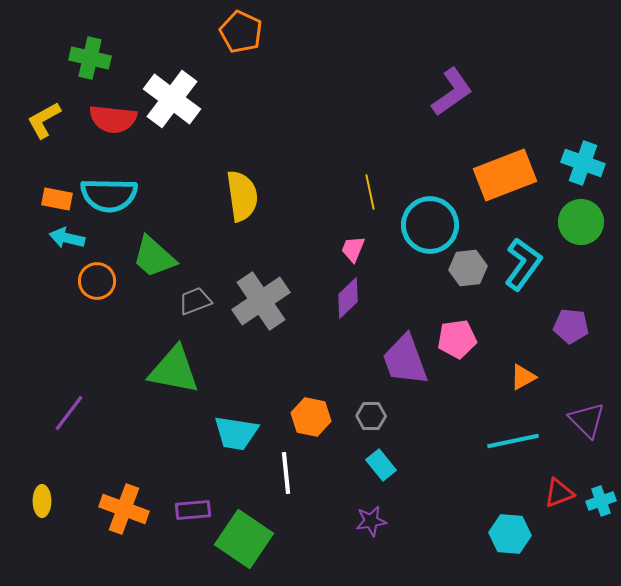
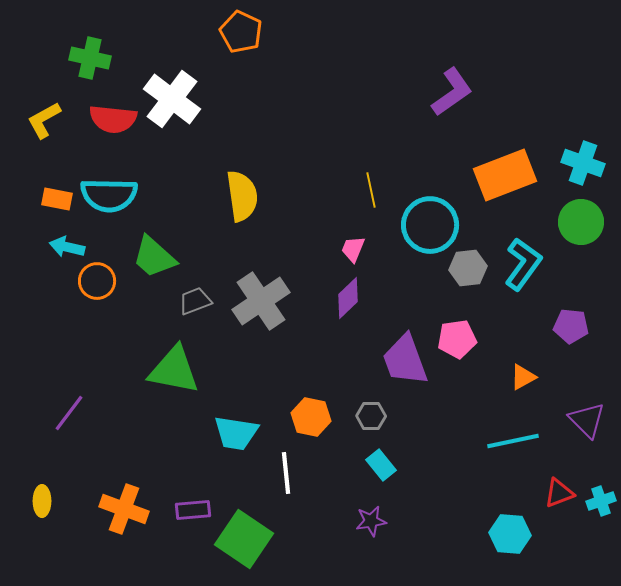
yellow line at (370, 192): moved 1 px right, 2 px up
cyan arrow at (67, 238): moved 9 px down
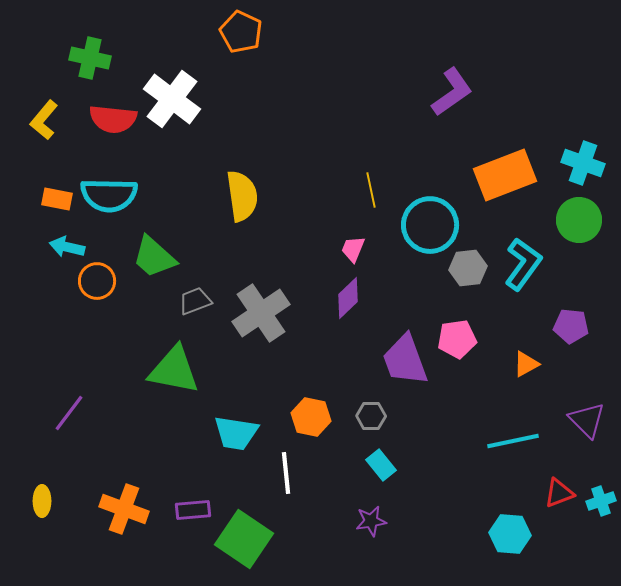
yellow L-shape at (44, 120): rotated 21 degrees counterclockwise
green circle at (581, 222): moved 2 px left, 2 px up
gray cross at (261, 301): moved 12 px down
orange triangle at (523, 377): moved 3 px right, 13 px up
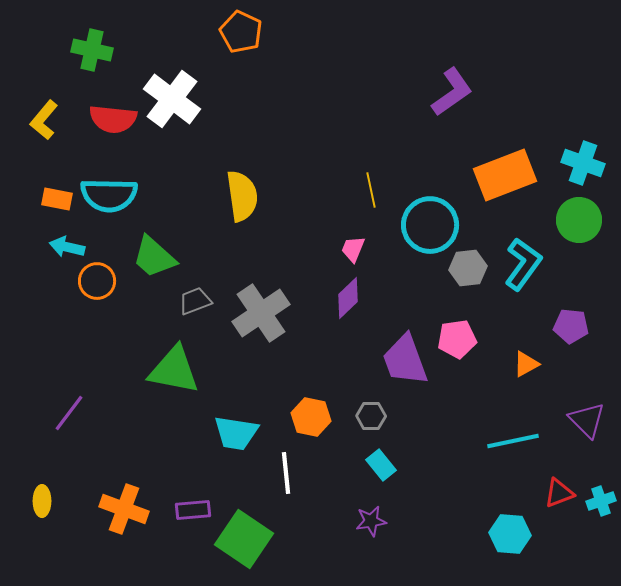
green cross at (90, 58): moved 2 px right, 8 px up
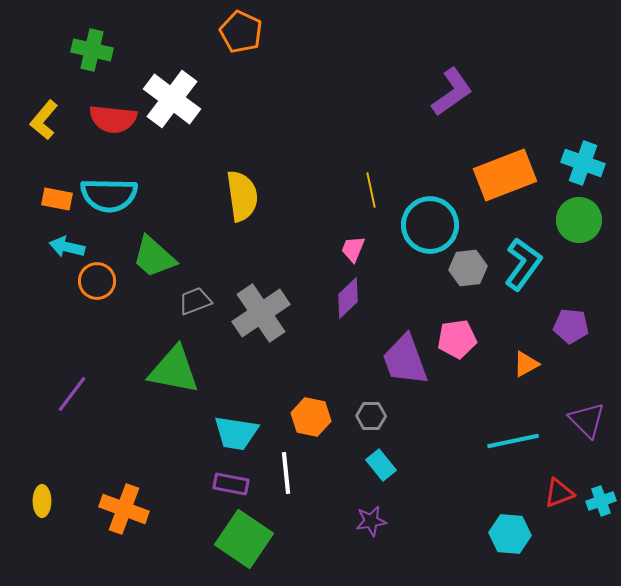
purple line at (69, 413): moved 3 px right, 19 px up
purple rectangle at (193, 510): moved 38 px right, 26 px up; rotated 16 degrees clockwise
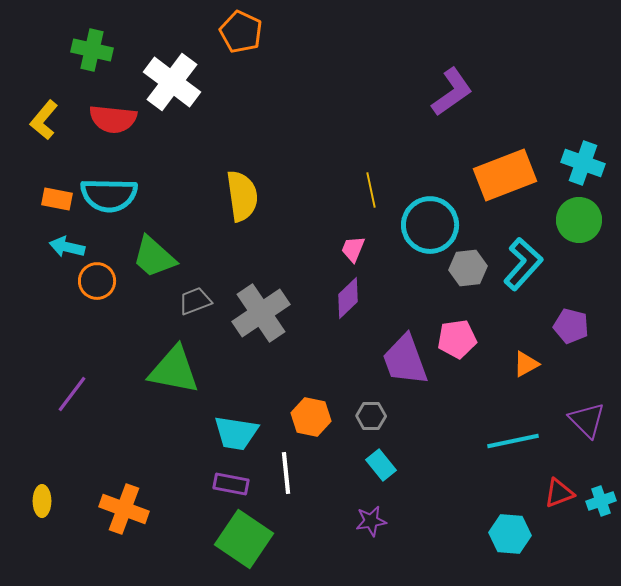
white cross at (172, 99): moved 17 px up
cyan L-shape at (523, 264): rotated 6 degrees clockwise
purple pentagon at (571, 326): rotated 8 degrees clockwise
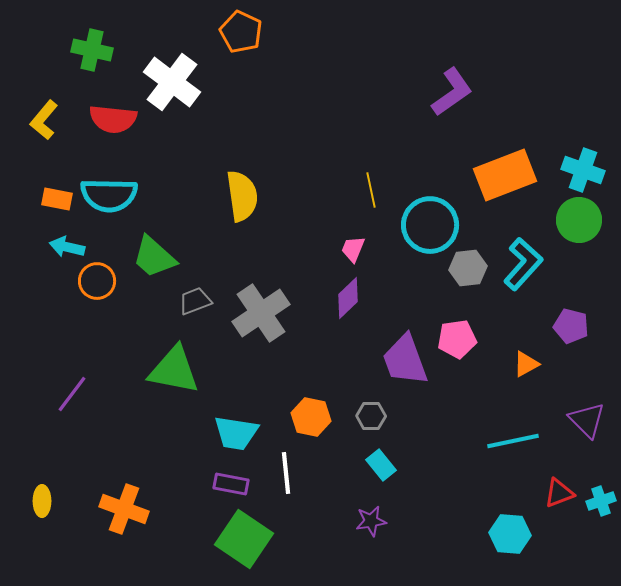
cyan cross at (583, 163): moved 7 px down
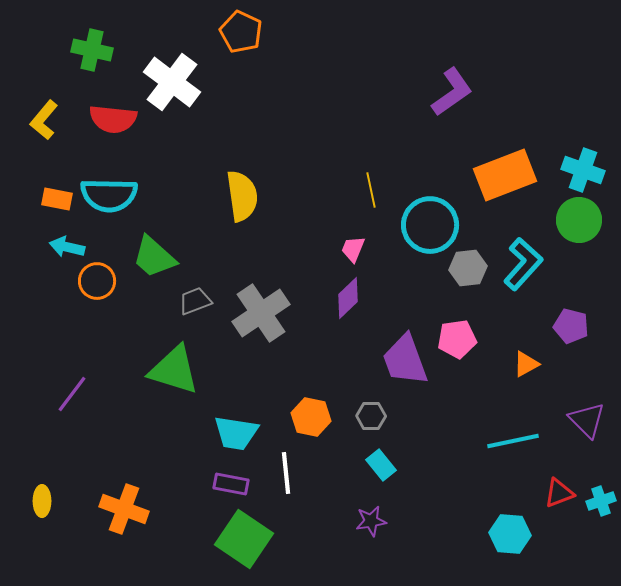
green triangle at (174, 370): rotated 6 degrees clockwise
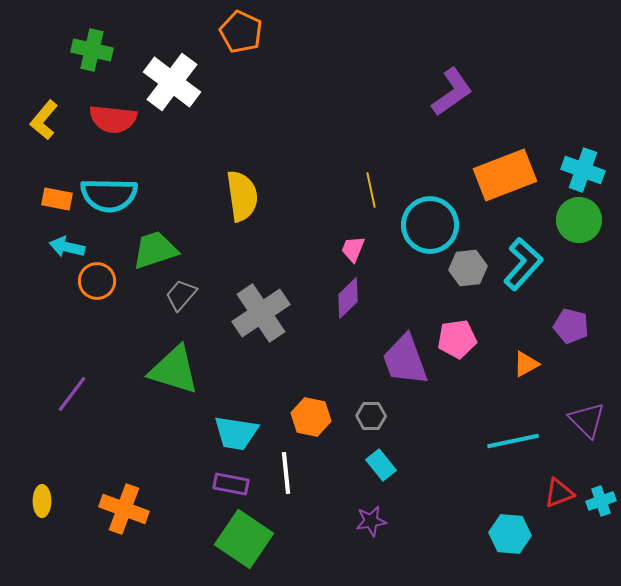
green trapezoid at (154, 257): moved 1 px right, 7 px up; rotated 120 degrees clockwise
gray trapezoid at (195, 301): moved 14 px left, 6 px up; rotated 28 degrees counterclockwise
